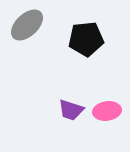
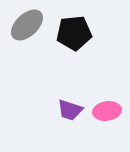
black pentagon: moved 12 px left, 6 px up
purple trapezoid: moved 1 px left
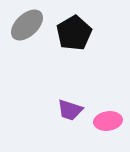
black pentagon: rotated 24 degrees counterclockwise
pink ellipse: moved 1 px right, 10 px down
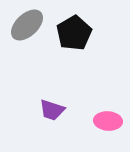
purple trapezoid: moved 18 px left
pink ellipse: rotated 12 degrees clockwise
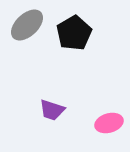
pink ellipse: moved 1 px right, 2 px down; rotated 20 degrees counterclockwise
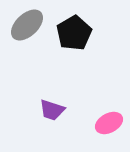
pink ellipse: rotated 12 degrees counterclockwise
